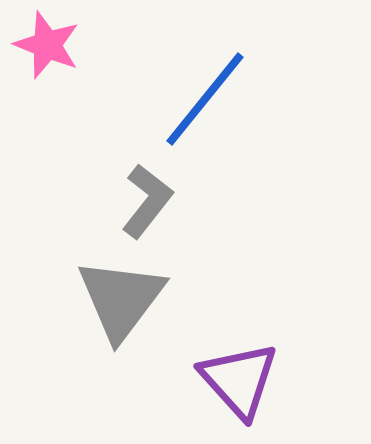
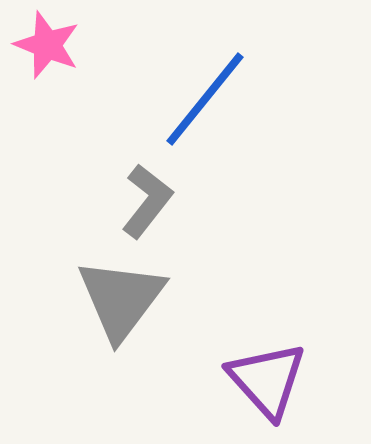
purple triangle: moved 28 px right
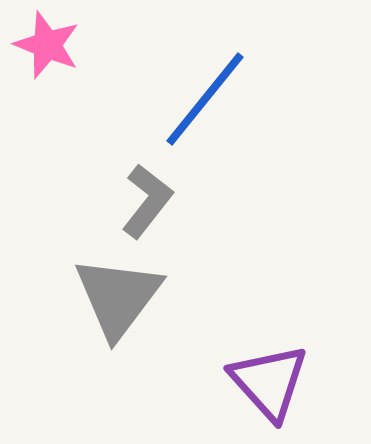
gray triangle: moved 3 px left, 2 px up
purple triangle: moved 2 px right, 2 px down
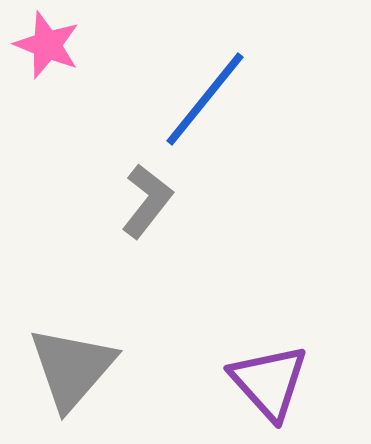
gray triangle: moved 46 px left, 71 px down; rotated 4 degrees clockwise
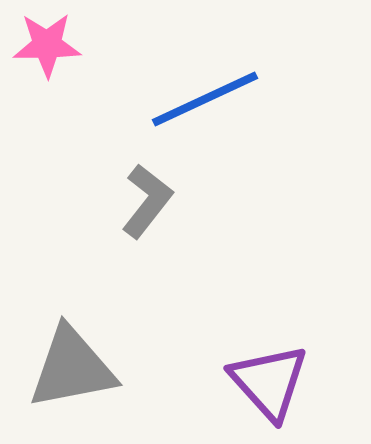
pink star: rotated 22 degrees counterclockwise
blue line: rotated 26 degrees clockwise
gray triangle: rotated 38 degrees clockwise
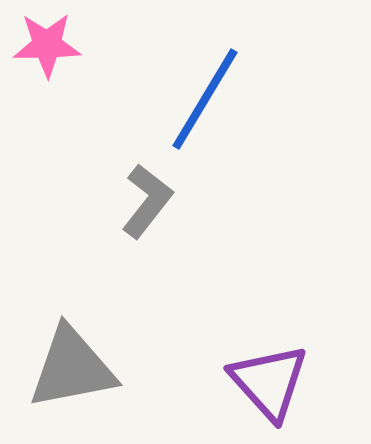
blue line: rotated 34 degrees counterclockwise
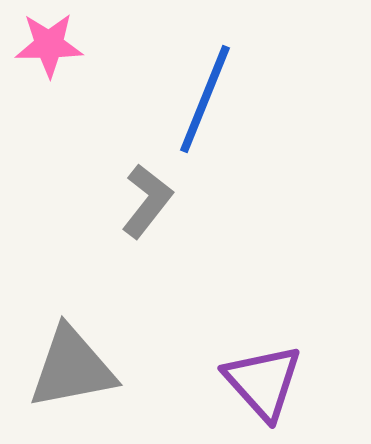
pink star: moved 2 px right
blue line: rotated 9 degrees counterclockwise
purple triangle: moved 6 px left
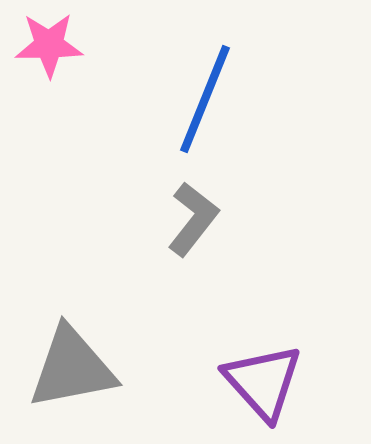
gray L-shape: moved 46 px right, 18 px down
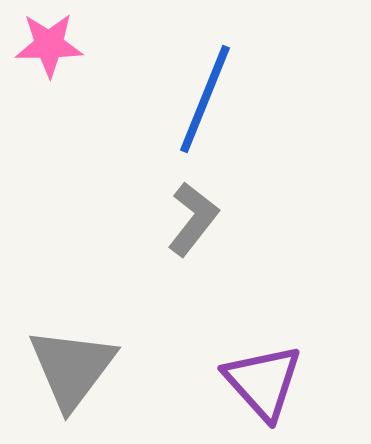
gray triangle: rotated 42 degrees counterclockwise
